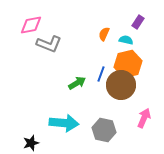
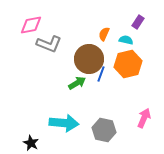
brown circle: moved 32 px left, 26 px up
black star: rotated 28 degrees counterclockwise
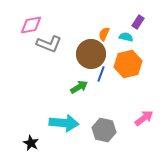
cyan semicircle: moved 3 px up
brown circle: moved 2 px right, 5 px up
green arrow: moved 2 px right, 4 px down
pink arrow: rotated 30 degrees clockwise
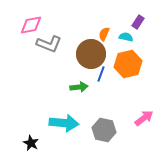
green arrow: rotated 24 degrees clockwise
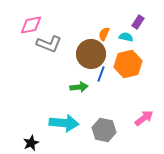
black star: rotated 21 degrees clockwise
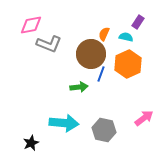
orange hexagon: rotated 12 degrees counterclockwise
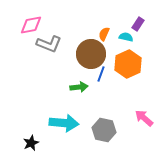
purple rectangle: moved 2 px down
pink arrow: rotated 102 degrees counterclockwise
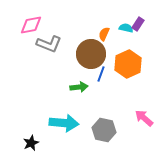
cyan semicircle: moved 9 px up
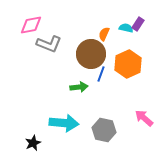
black star: moved 2 px right
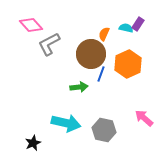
pink diamond: rotated 60 degrees clockwise
gray L-shape: rotated 130 degrees clockwise
cyan arrow: moved 2 px right; rotated 8 degrees clockwise
